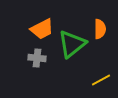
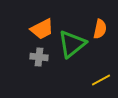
orange semicircle: rotated 12 degrees clockwise
gray cross: moved 2 px right, 1 px up
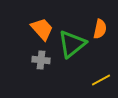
orange trapezoid: rotated 105 degrees counterclockwise
gray cross: moved 2 px right, 3 px down
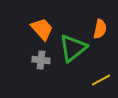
green triangle: moved 1 px right, 4 px down
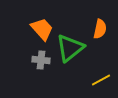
green triangle: moved 3 px left
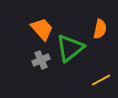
gray cross: rotated 30 degrees counterclockwise
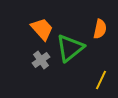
gray cross: rotated 12 degrees counterclockwise
yellow line: rotated 36 degrees counterclockwise
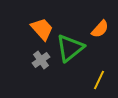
orange semicircle: rotated 30 degrees clockwise
yellow line: moved 2 px left
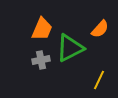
orange trapezoid: rotated 65 degrees clockwise
green triangle: rotated 12 degrees clockwise
gray cross: rotated 24 degrees clockwise
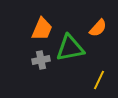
orange semicircle: moved 2 px left, 1 px up
green triangle: rotated 16 degrees clockwise
